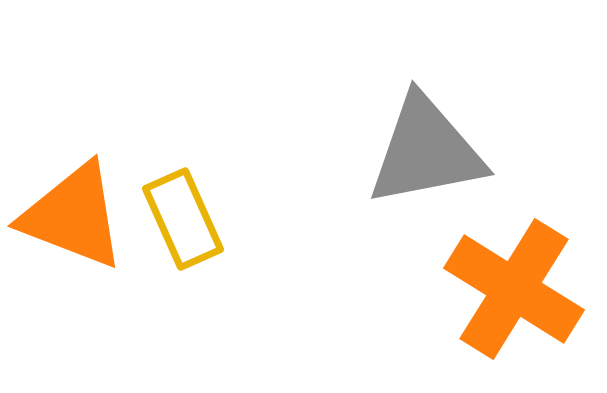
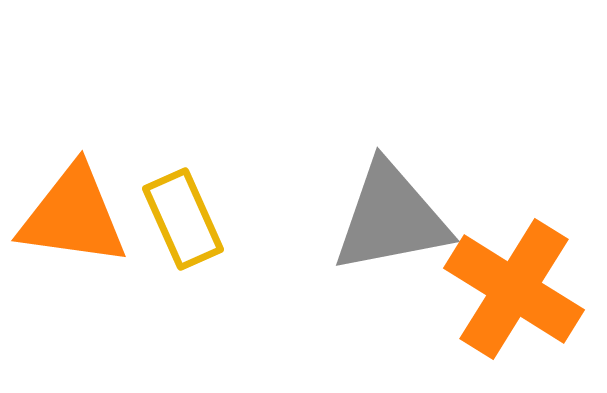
gray triangle: moved 35 px left, 67 px down
orange triangle: rotated 13 degrees counterclockwise
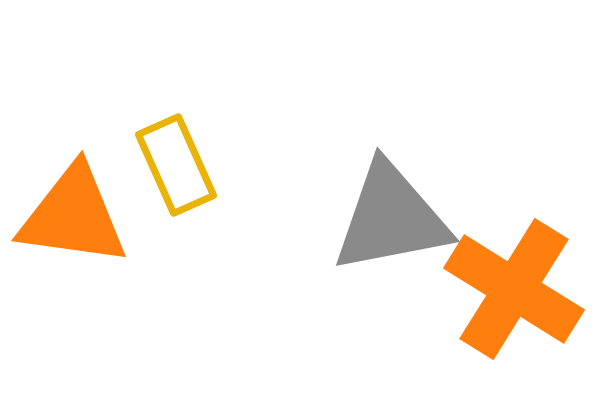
yellow rectangle: moved 7 px left, 54 px up
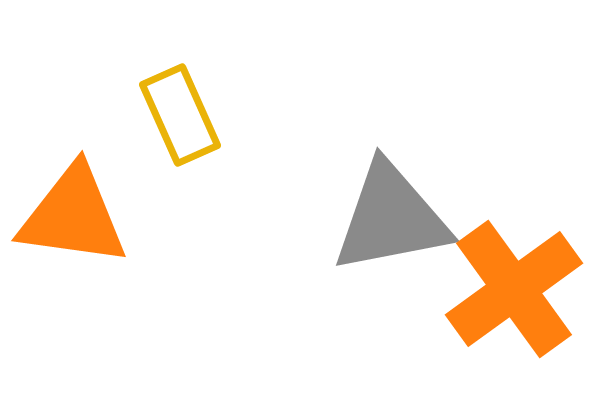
yellow rectangle: moved 4 px right, 50 px up
orange cross: rotated 22 degrees clockwise
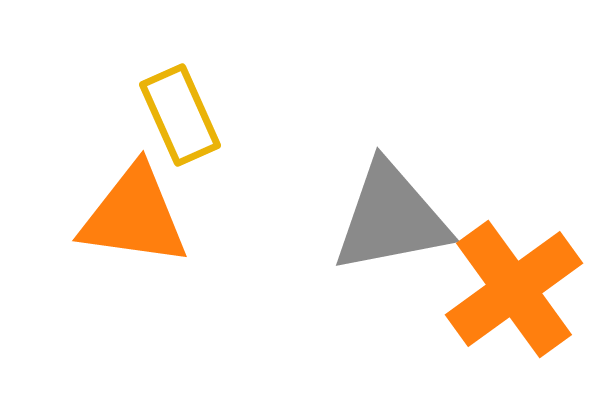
orange triangle: moved 61 px right
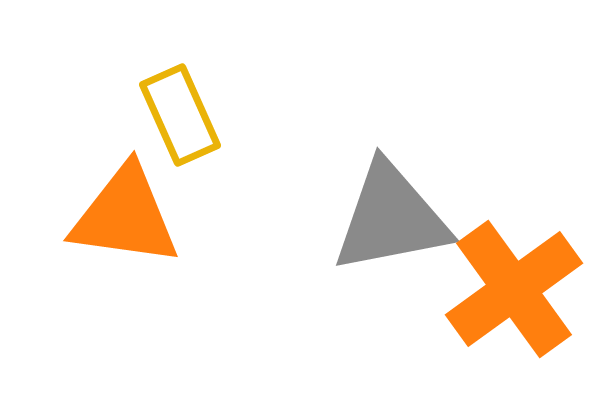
orange triangle: moved 9 px left
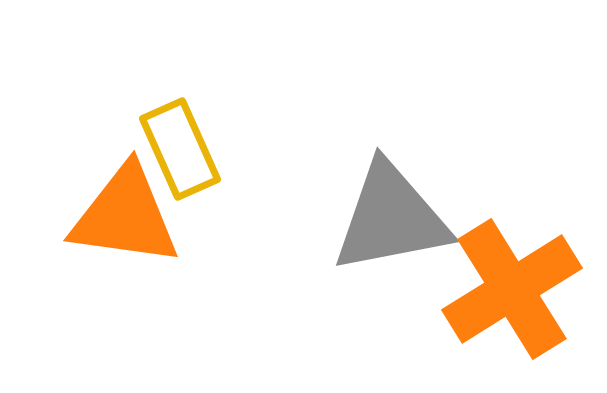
yellow rectangle: moved 34 px down
orange cross: moved 2 px left; rotated 4 degrees clockwise
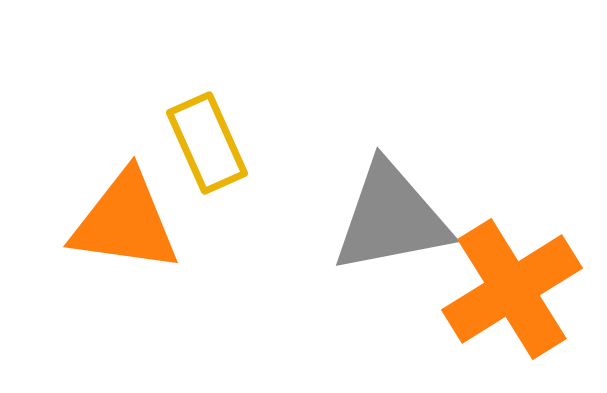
yellow rectangle: moved 27 px right, 6 px up
orange triangle: moved 6 px down
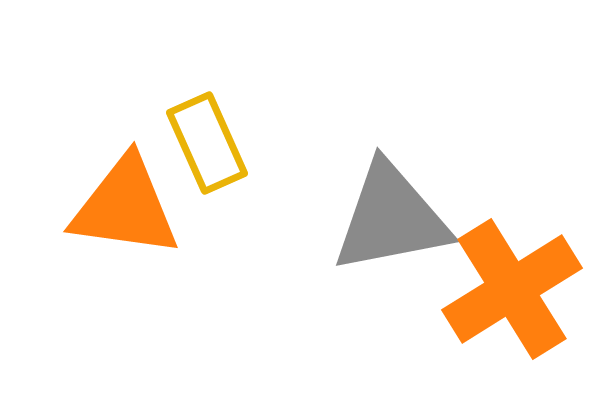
orange triangle: moved 15 px up
